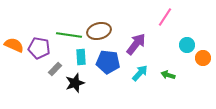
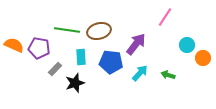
green line: moved 2 px left, 5 px up
blue pentagon: moved 3 px right
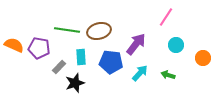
pink line: moved 1 px right
cyan circle: moved 11 px left
gray rectangle: moved 4 px right, 2 px up
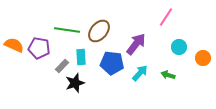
brown ellipse: rotated 35 degrees counterclockwise
cyan circle: moved 3 px right, 2 px down
blue pentagon: moved 1 px right, 1 px down
gray rectangle: moved 3 px right, 1 px up
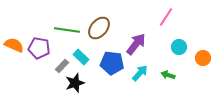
brown ellipse: moved 3 px up
cyan rectangle: rotated 42 degrees counterclockwise
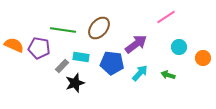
pink line: rotated 24 degrees clockwise
green line: moved 4 px left
purple arrow: rotated 15 degrees clockwise
cyan rectangle: rotated 35 degrees counterclockwise
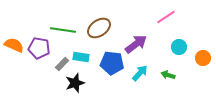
brown ellipse: rotated 15 degrees clockwise
gray rectangle: moved 2 px up
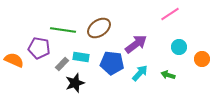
pink line: moved 4 px right, 3 px up
orange semicircle: moved 15 px down
orange circle: moved 1 px left, 1 px down
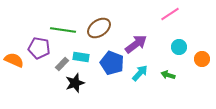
blue pentagon: rotated 15 degrees clockwise
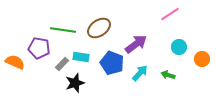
orange semicircle: moved 1 px right, 2 px down
